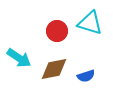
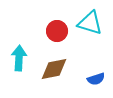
cyan arrow: rotated 120 degrees counterclockwise
blue semicircle: moved 10 px right, 3 px down
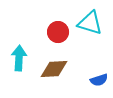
red circle: moved 1 px right, 1 px down
brown diamond: rotated 8 degrees clockwise
blue semicircle: moved 3 px right, 1 px down
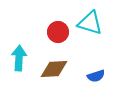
blue semicircle: moved 3 px left, 4 px up
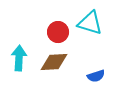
brown diamond: moved 7 px up
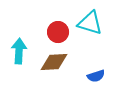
cyan arrow: moved 7 px up
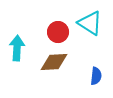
cyan triangle: rotated 16 degrees clockwise
cyan arrow: moved 2 px left, 3 px up
blue semicircle: rotated 66 degrees counterclockwise
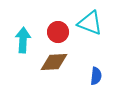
cyan triangle: rotated 12 degrees counterclockwise
cyan arrow: moved 6 px right, 8 px up
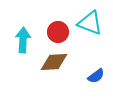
blue semicircle: rotated 48 degrees clockwise
